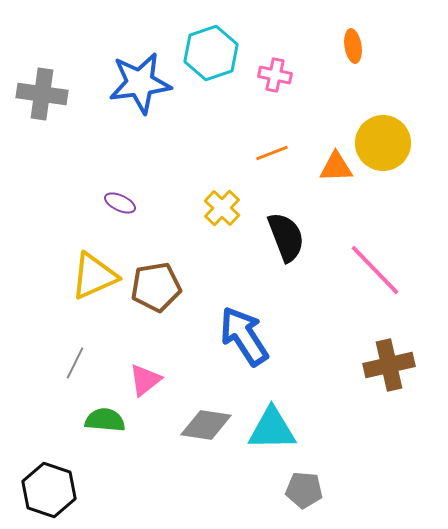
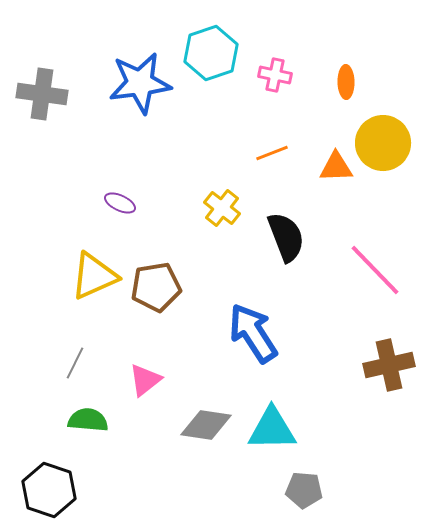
orange ellipse: moved 7 px left, 36 px down; rotated 8 degrees clockwise
yellow cross: rotated 6 degrees counterclockwise
blue arrow: moved 9 px right, 3 px up
green semicircle: moved 17 px left
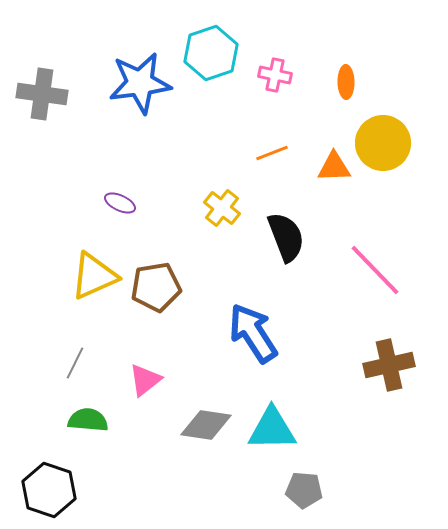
orange triangle: moved 2 px left
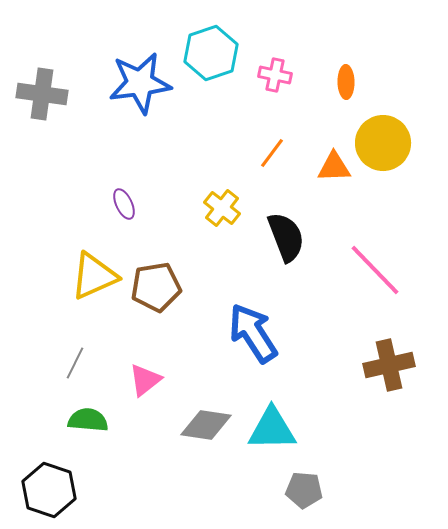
orange line: rotated 32 degrees counterclockwise
purple ellipse: moved 4 px right, 1 px down; rotated 40 degrees clockwise
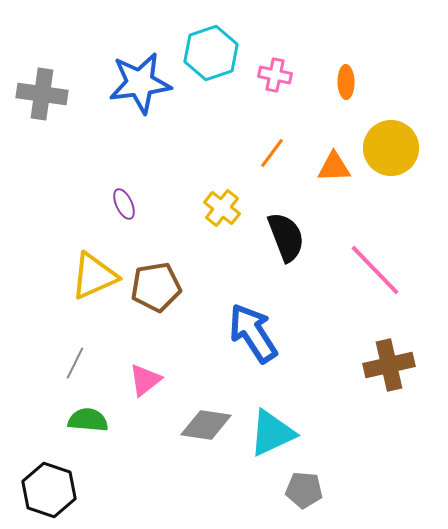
yellow circle: moved 8 px right, 5 px down
cyan triangle: moved 4 px down; rotated 24 degrees counterclockwise
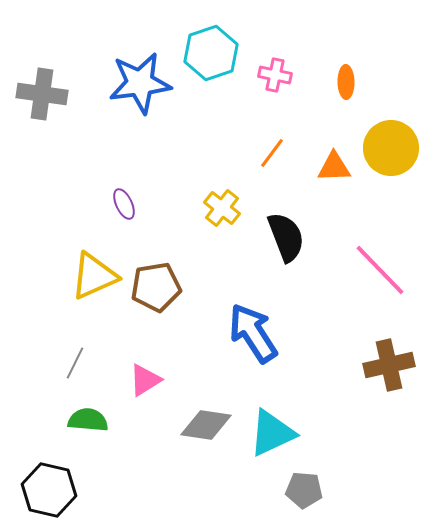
pink line: moved 5 px right
pink triangle: rotated 6 degrees clockwise
black hexagon: rotated 6 degrees counterclockwise
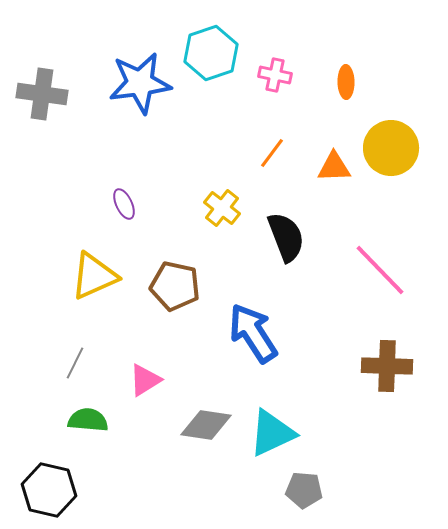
brown pentagon: moved 19 px right, 1 px up; rotated 21 degrees clockwise
brown cross: moved 2 px left, 1 px down; rotated 15 degrees clockwise
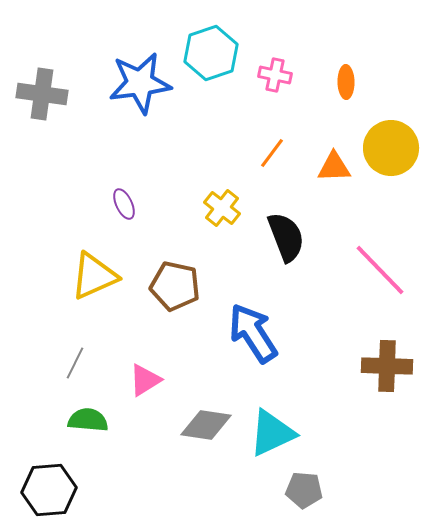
black hexagon: rotated 18 degrees counterclockwise
